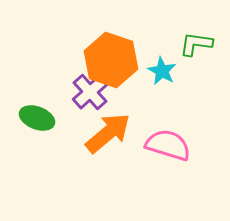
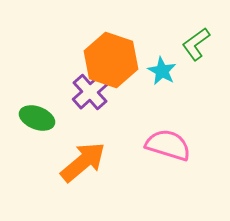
green L-shape: rotated 44 degrees counterclockwise
orange arrow: moved 25 px left, 29 px down
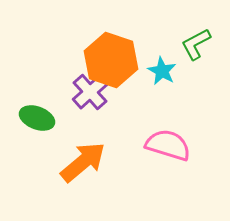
green L-shape: rotated 8 degrees clockwise
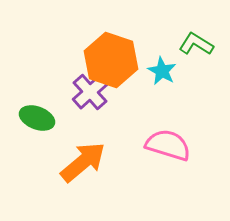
green L-shape: rotated 60 degrees clockwise
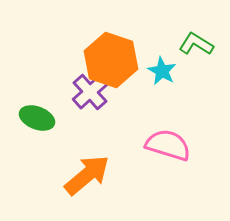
orange arrow: moved 4 px right, 13 px down
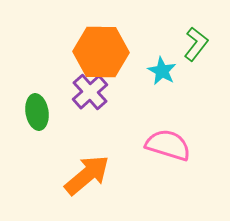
green L-shape: rotated 96 degrees clockwise
orange hexagon: moved 10 px left, 8 px up; rotated 18 degrees counterclockwise
green ellipse: moved 6 px up; rotated 60 degrees clockwise
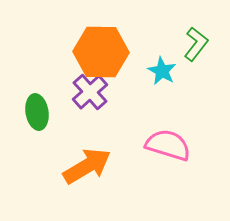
orange arrow: moved 9 px up; rotated 9 degrees clockwise
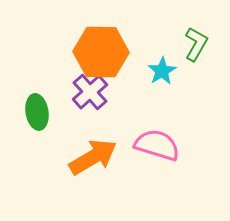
green L-shape: rotated 8 degrees counterclockwise
cyan star: rotated 12 degrees clockwise
pink semicircle: moved 11 px left
orange arrow: moved 6 px right, 9 px up
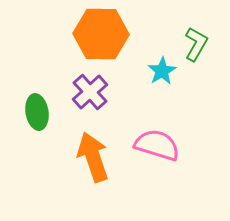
orange hexagon: moved 18 px up
orange arrow: rotated 78 degrees counterclockwise
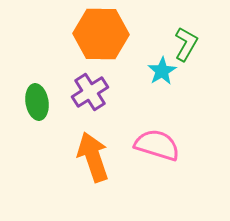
green L-shape: moved 10 px left
purple cross: rotated 9 degrees clockwise
green ellipse: moved 10 px up
